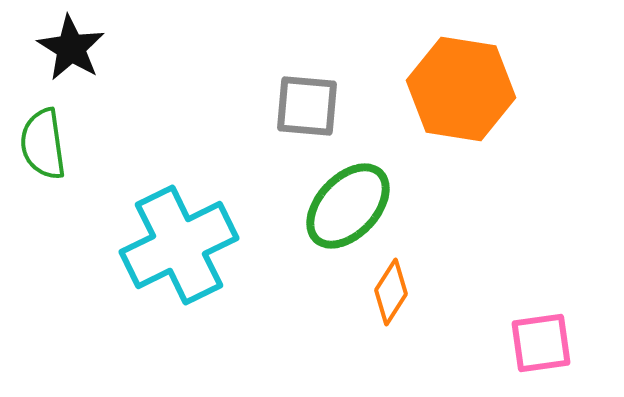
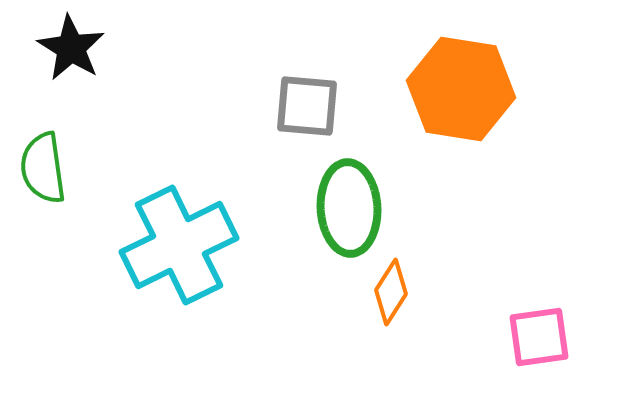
green semicircle: moved 24 px down
green ellipse: moved 1 px right, 2 px down; rotated 46 degrees counterclockwise
pink square: moved 2 px left, 6 px up
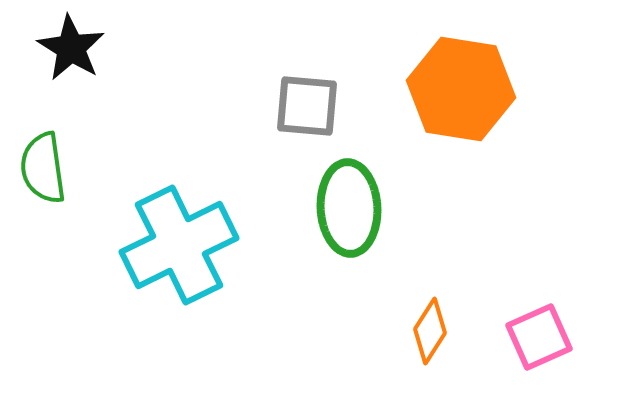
orange diamond: moved 39 px right, 39 px down
pink square: rotated 16 degrees counterclockwise
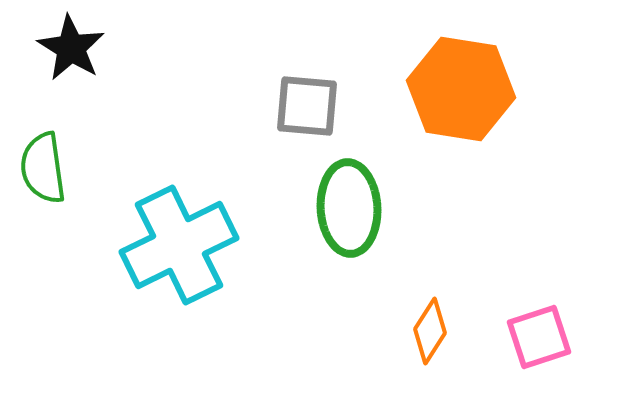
pink square: rotated 6 degrees clockwise
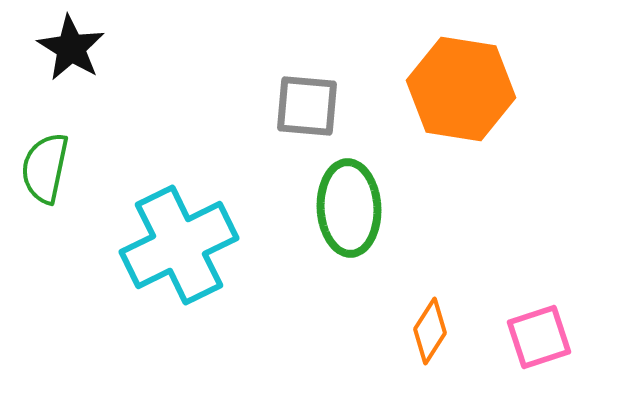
green semicircle: moved 2 px right; rotated 20 degrees clockwise
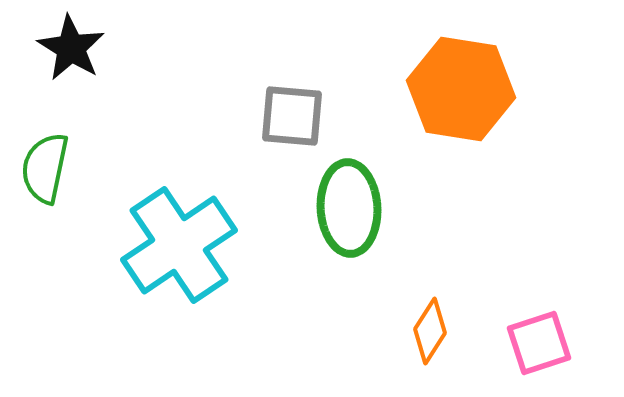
gray square: moved 15 px left, 10 px down
cyan cross: rotated 8 degrees counterclockwise
pink square: moved 6 px down
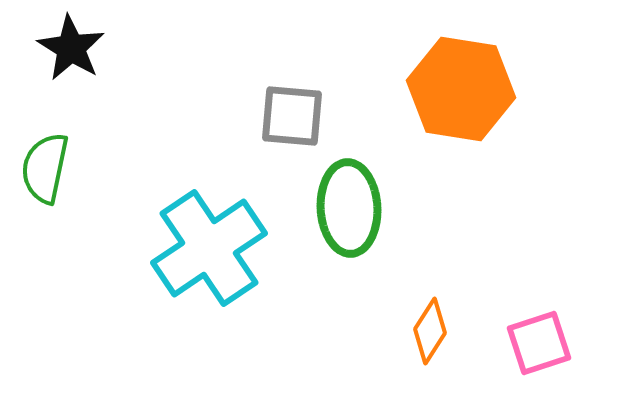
cyan cross: moved 30 px right, 3 px down
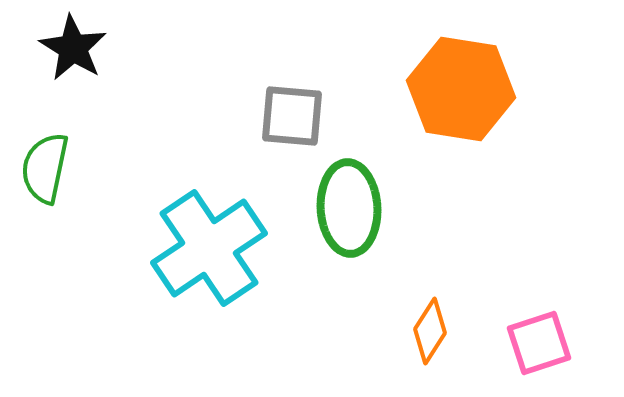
black star: moved 2 px right
